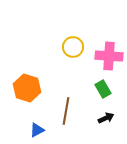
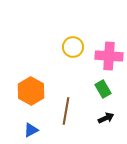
orange hexagon: moved 4 px right, 3 px down; rotated 12 degrees clockwise
blue triangle: moved 6 px left
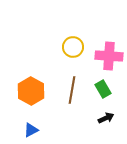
brown line: moved 6 px right, 21 px up
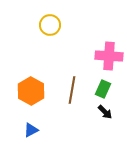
yellow circle: moved 23 px left, 22 px up
green rectangle: rotated 54 degrees clockwise
black arrow: moved 1 px left, 6 px up; rotated 70 degrees clockwise
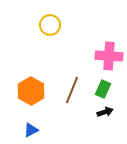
brown line: rotated 12 degrees clockwise
black arrow: rotated 63 degrees counterclockwise
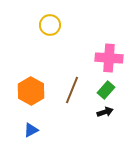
pink cross: moved 2 px down
green rectangle: moved 3 px right, 1 px down; rotated 18 degrees clockwise
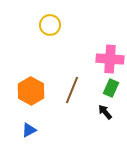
pink cross: moved 1 px right, 1 px down
green rectangle: moved 5 px right, 2 px up; rotated 18 degrees counterclockwise
black arrow: rotated 112 degrees counterclockwise
blue triangle: moved 2 px left
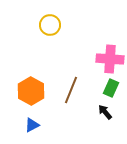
brown line: moved 1 px left
blue triangle: moved 3 px right, 5 px up
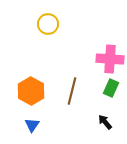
yellow circle: moved 2 px left, 1 px up
brown line: moved 1 px right, 1 px down; rotated 8 degrees counterclockwise
black arrow: moved 10 px down
blue triangle: rotated 28 degrees counterclockwise
